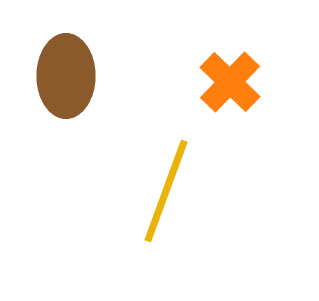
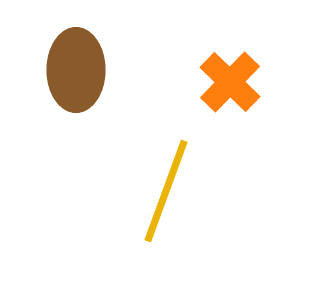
brown ellipse: moved 10 px right, 6 px up
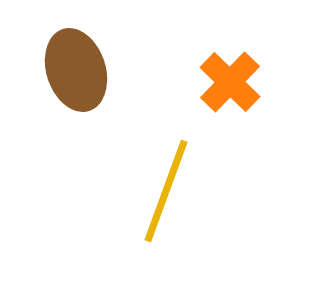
brown ellipse: rotated 18 degrees counterclockwise
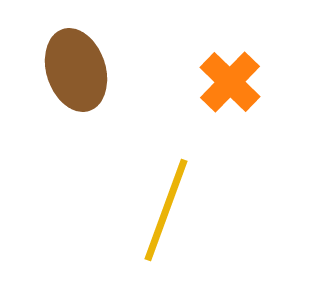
yellow line: moved 19 px down
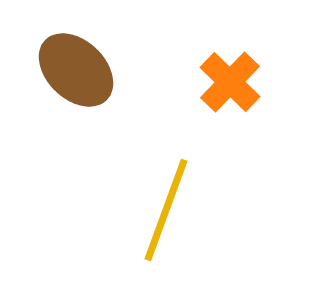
brown ellipse: rotated 28 degrees counterclockwise
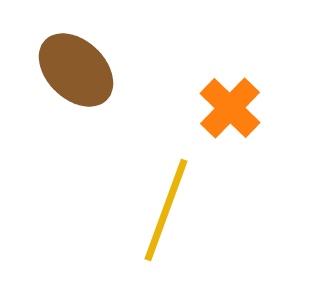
orange cross: moved 26 px down
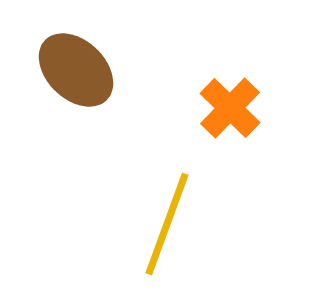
yellow line: moved 1 px right, 14 px down
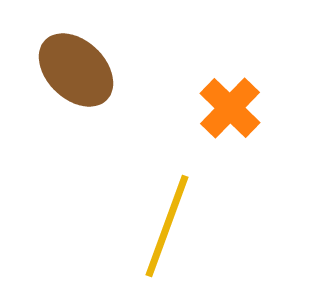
yellow line: moved 2 px down
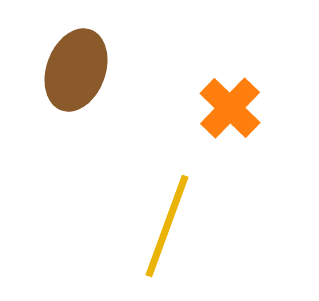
brown ellipse: rotated 66 degrees clockwise
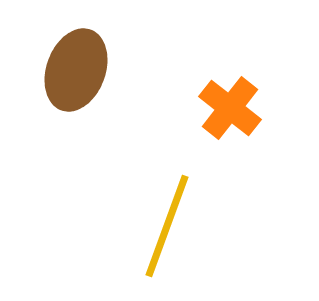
orange cross: rotated 6 degrees counterclockwise
